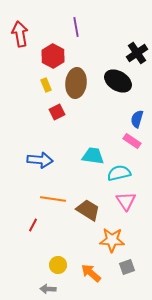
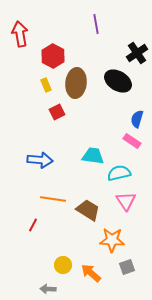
purple line: moved 20 px right, 3 px up
yellow circle: moved 5 px right
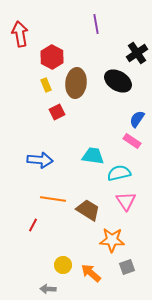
red hexagon: moved 1 px left, 1 px down
blue semicircle: rotated 18 degrees clockwise
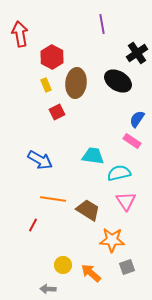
purple line: moved 6 px right
blue arrow: rotated 25 degrees clockwise
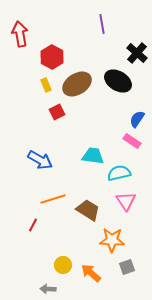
black cross: rotated 15 degrees counterclockwise
brown ellipse: moved 1 px right, 1 px down; rotated 52 degrees clockwise
orange line: rotated 25 degrees counterclockwise
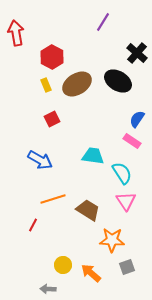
purple line: moved 1 px right, 2 px up; rotated 42 degrees clockwise
red arrow: moved 4 px left, 1 px up
red square: moved 5 px left, 7 px down
cyan semicircle: moved 3 px right; rotated 70 degrees clockwise
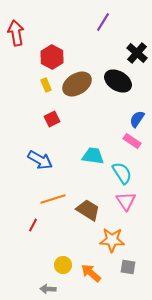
gray square: moved 1 px right; rotated 28 degrees clockwise
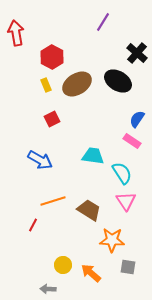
orange line: moved 2 px down
brown trapezoid: moved 1 px right
